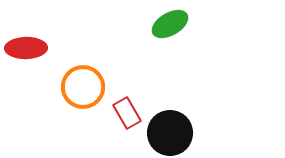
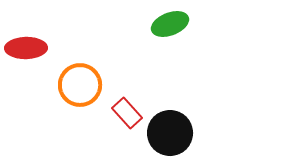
green ellipse: rotated 9 degrees clockwise
orange circle: moved 3 px left, 2 px up
red rectangle: rotated 12 degrees counterclockwise
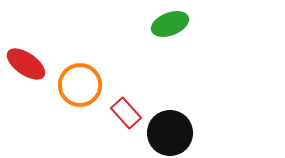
red ellipse: moved 16 px down; rotated 36 degrees clockwise
red rectangle: moved 1 px left
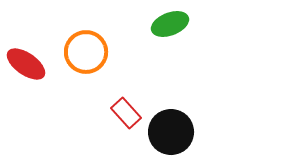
orange circle: moved 6 px right, 33 px up
black circle: moved 1 px right, 1 px up
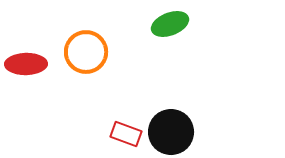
red ellipse: rotated 36 degrees counterclockwise
red rectangle: moved 21 px down; rotated 28 degrees counterclockwise
